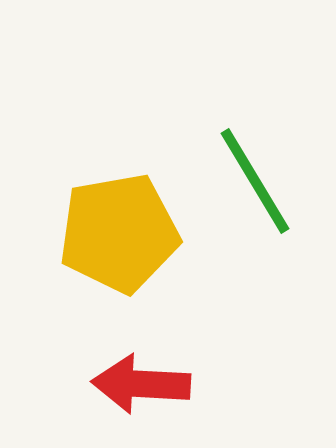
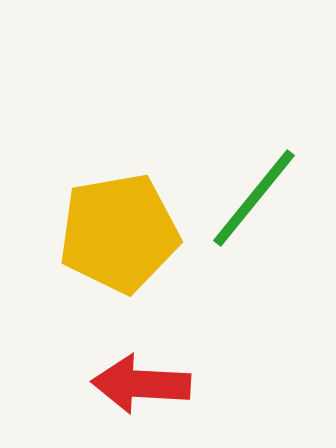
green line: moved 1 px left, 17 px down; rotated 70 degrees clockwise
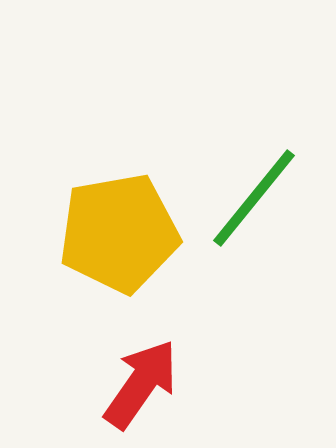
red arrow: rotated 122 degrees clockwise
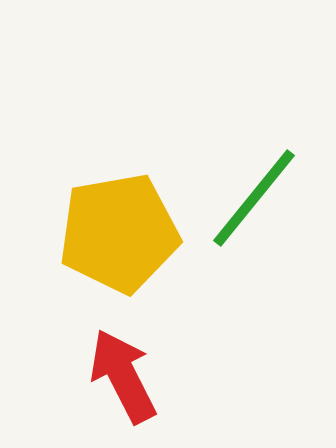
red arrow: moved 18 px left, 8 px up; rotated 62 degrees counterclockwise
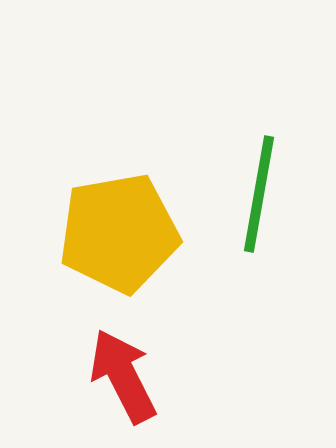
green line: moved 5 px right, 4 px up; rotated 29 degrees counterclockwise
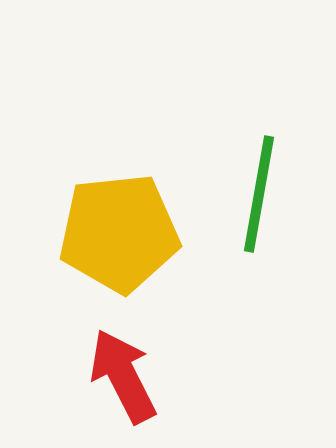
yellow pentagon: rotated 4 degrees clockwise
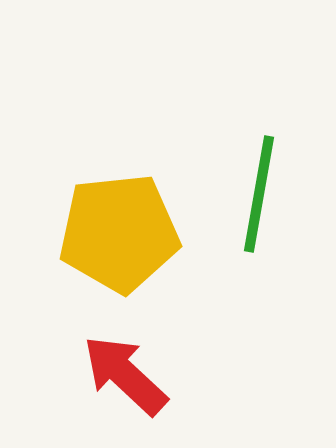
red arrow: moved 2 px right, 1 px up; rotated 20 degrees counterclockwise
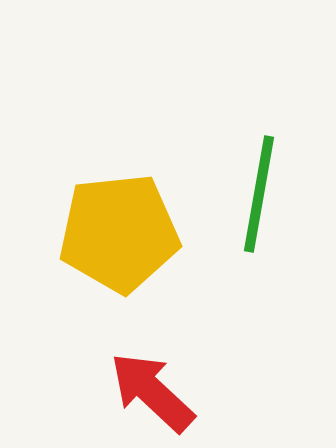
red arrow: moved 27 px right, 17 px down
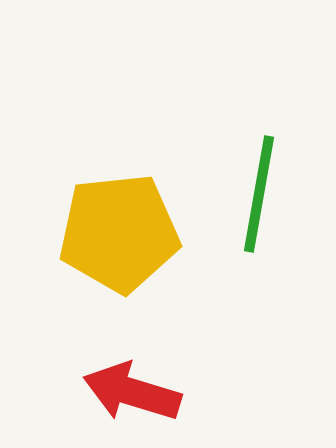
red arrow: moved 20 px left; rotated 26 degrees counterclockwise
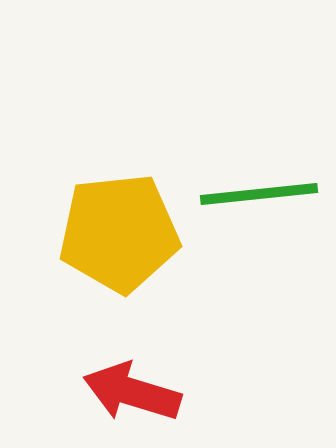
green line: rotated 74 degrees clockwise
